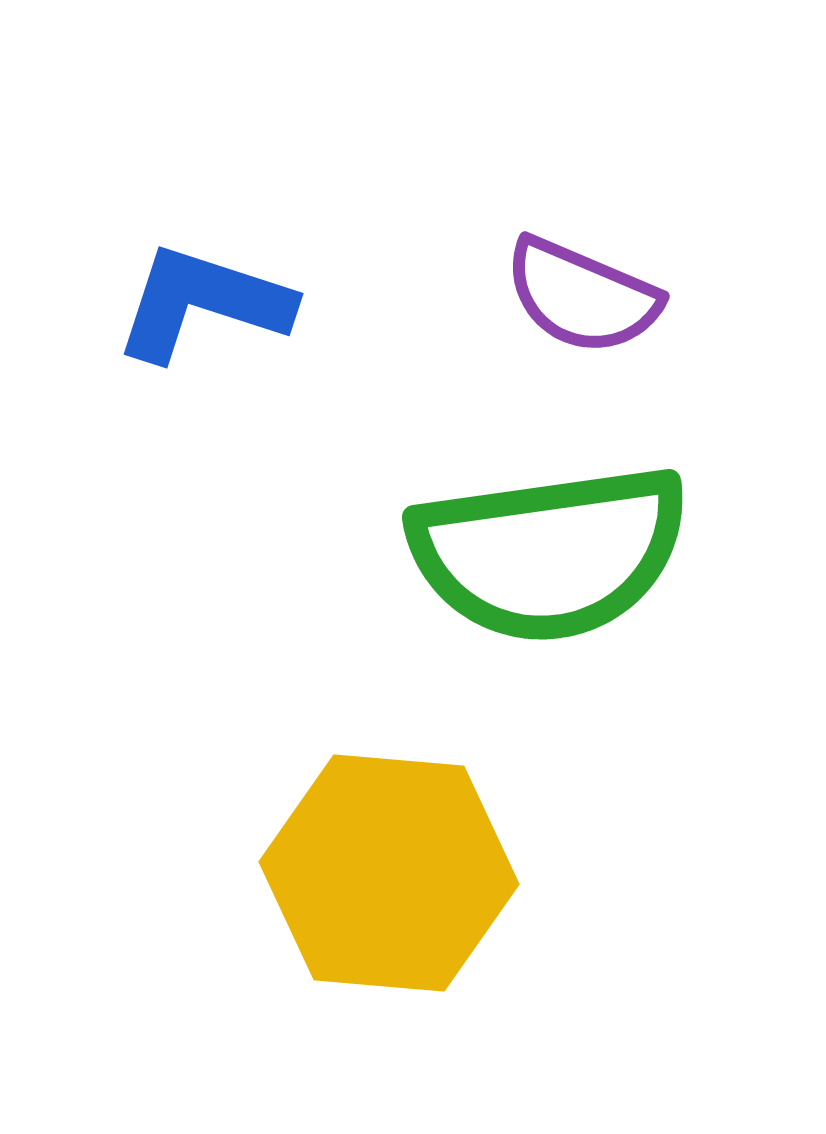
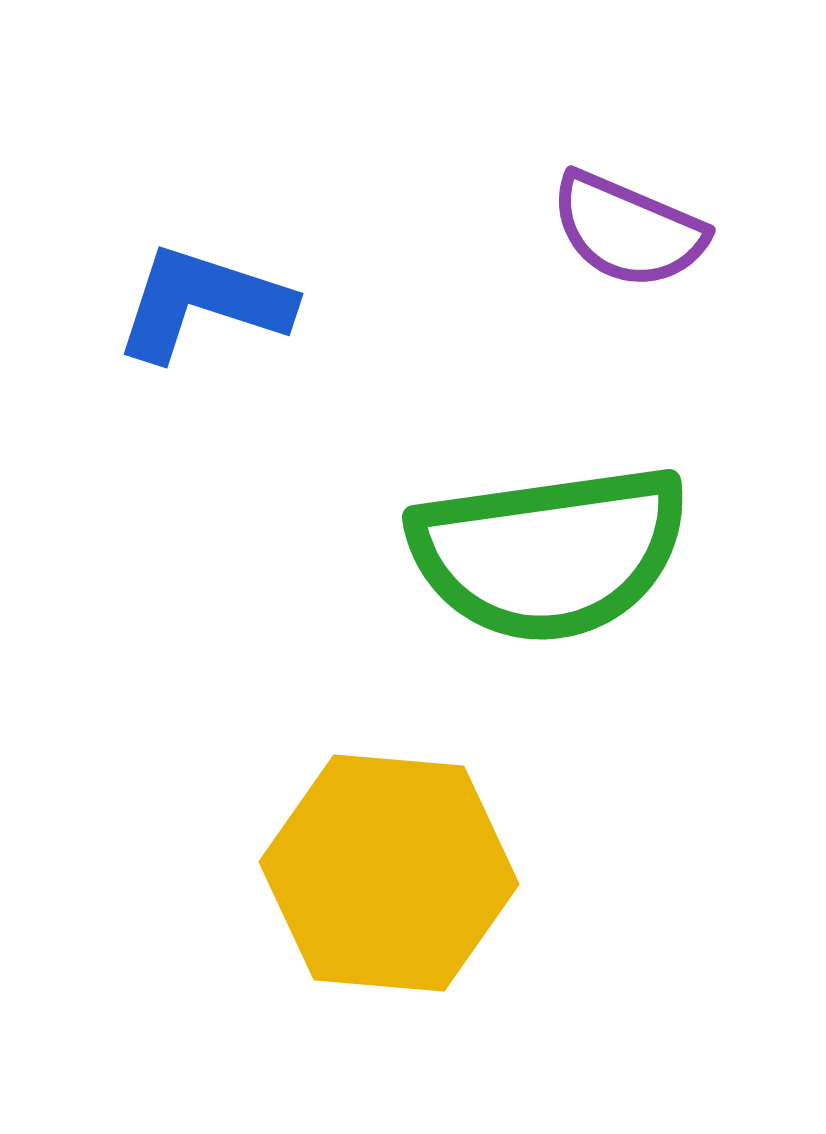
purple semicircle: moved 46 px right, 66 px up
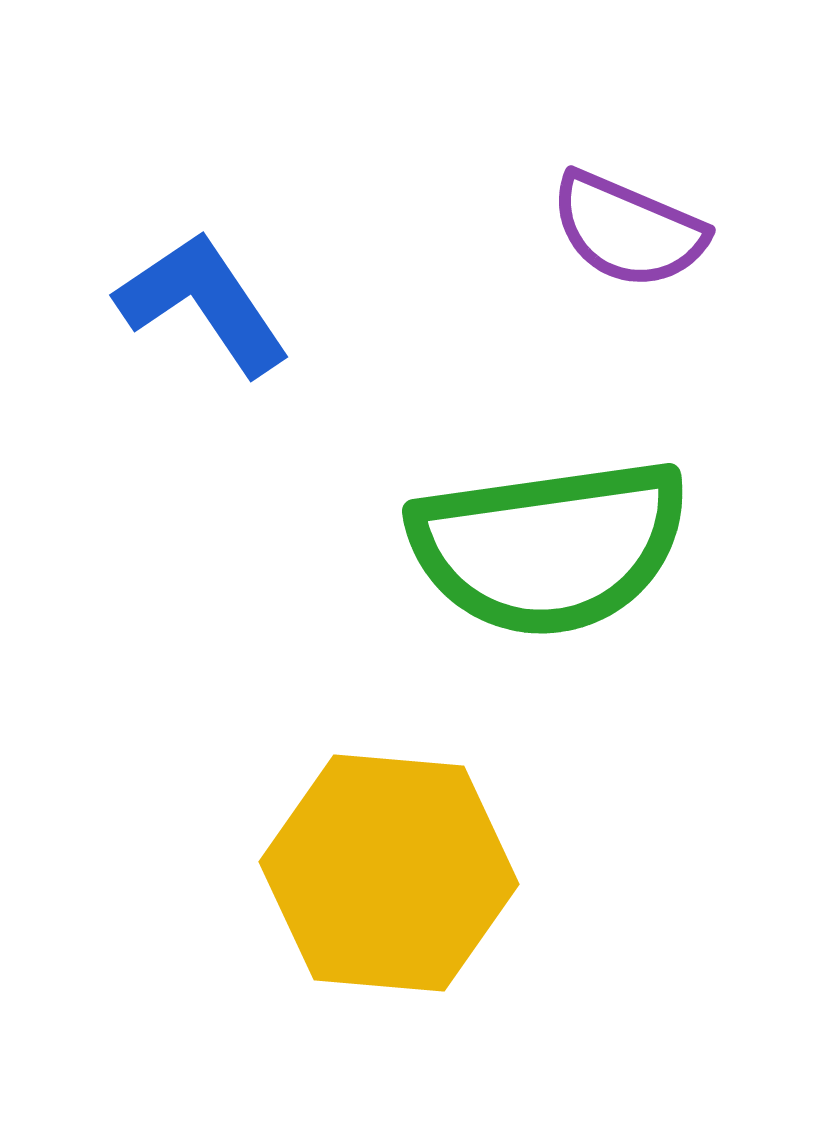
blue L-shape: rotated 38 degrees clockwise
green semicircle: moved 6 px up
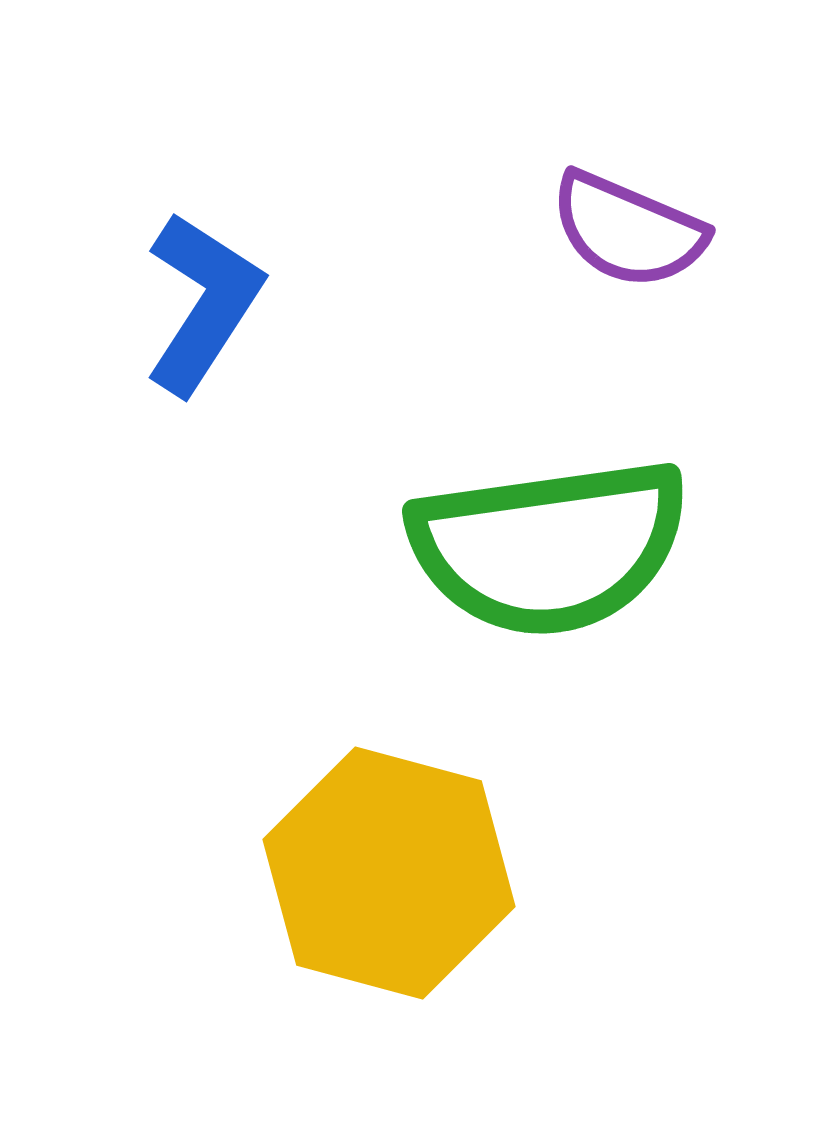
blue L-shape: rotated 67 degrees clockwise
yellow hexagon: rotated 10 degrees clockwise
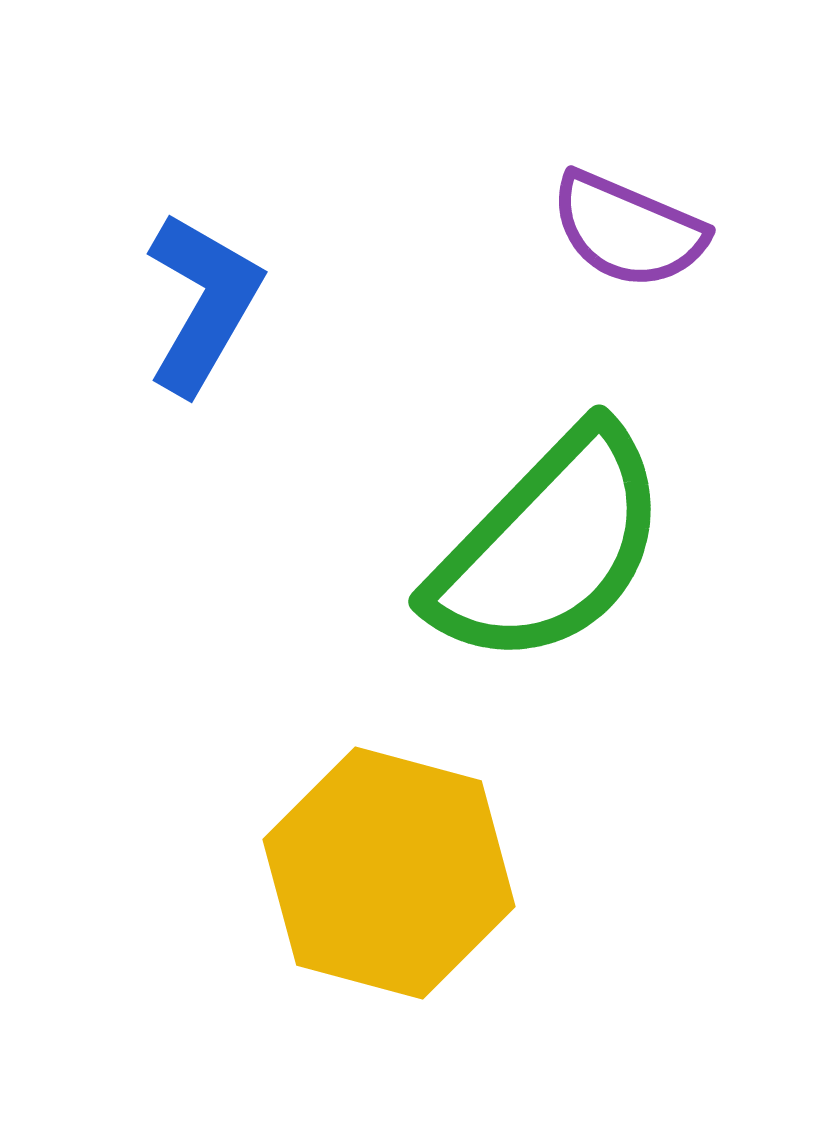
blue L-shape: rotated 3 degrees counterclockwise
green semicircle: rotated 38 degrees counterclockwise
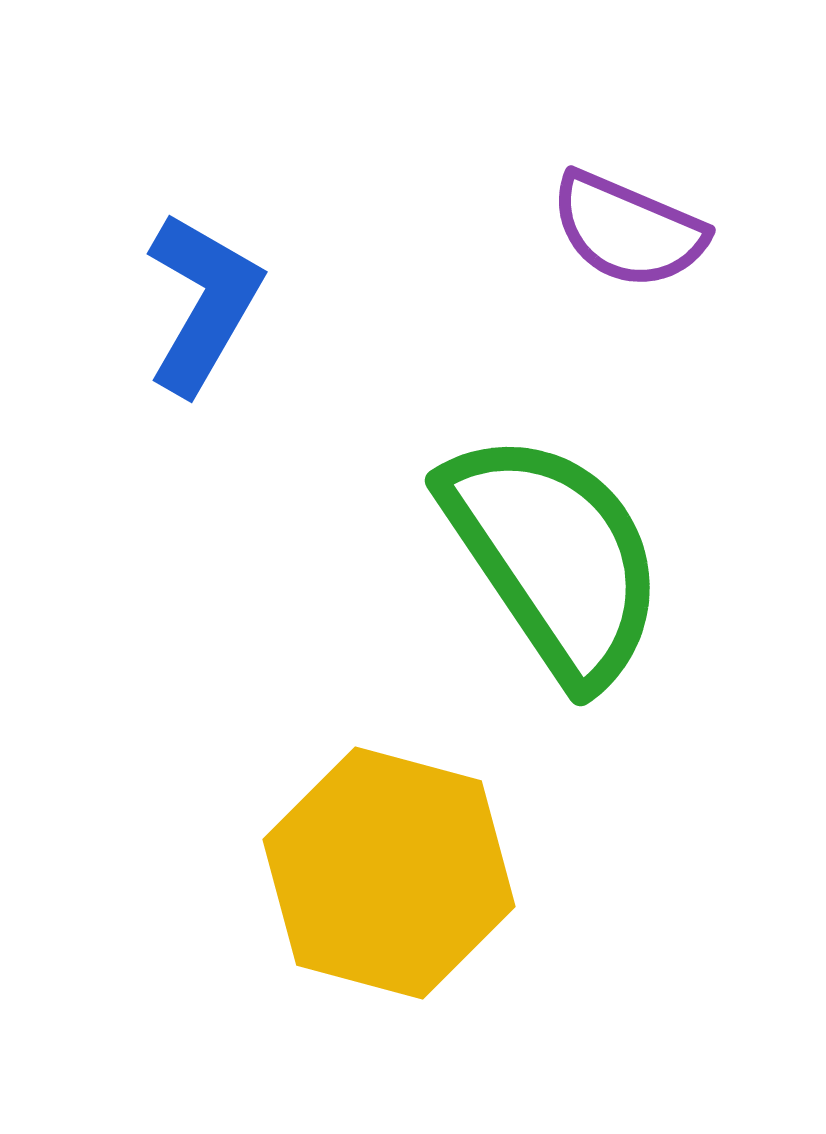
green semicircle: moved 5 px right, 10 px down; rotated 78 degrees counterclockwise
